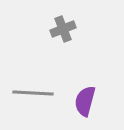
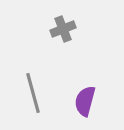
gray line: rotated 72 degrees clockwise
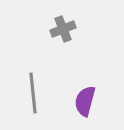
gray line: rotated 9 degrees clockwise
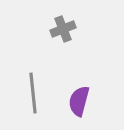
purple semicircle: moved 6 px left
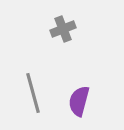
gray line: rotated 9 degrees counterclockwise
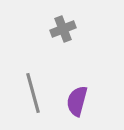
purple semicircle: moved 2 px left
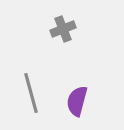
gray line: moved 2 px left
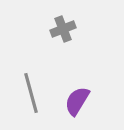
purple semicircle: rotated 16 degrees clockwise
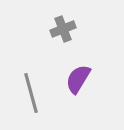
purple semicircle: moved 1 px right, 22 px up
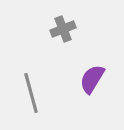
purple semicircle: moved 14 px right
